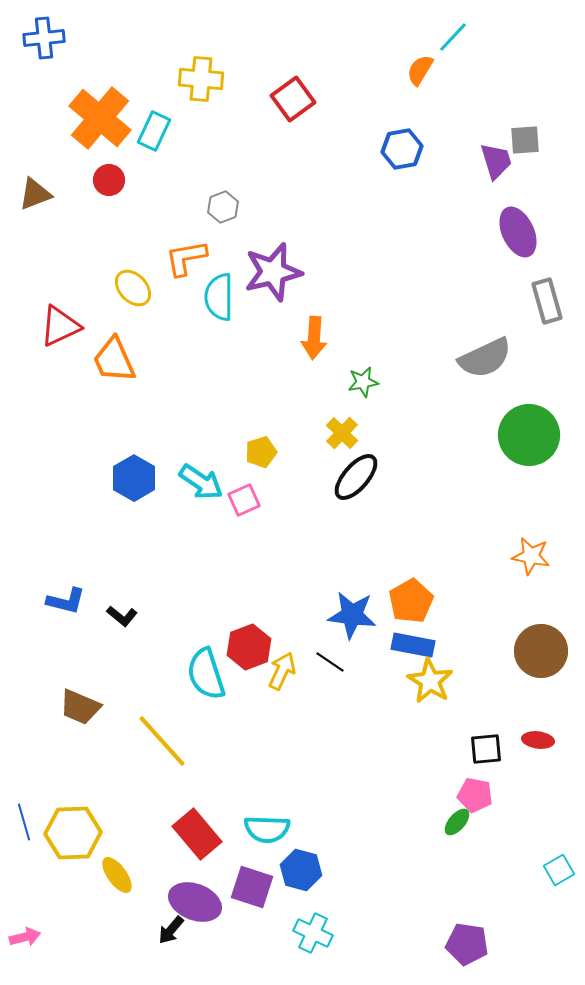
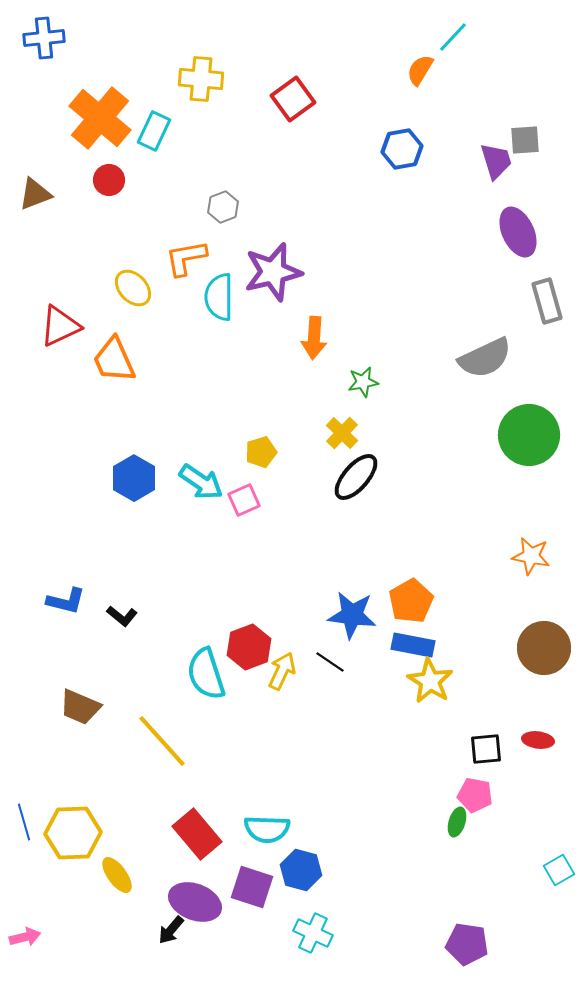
brown circle at (541, 651): moved 3 px right, 3 px up
green ellipse at (457, 822): rotated 24 degrees counterclockwise
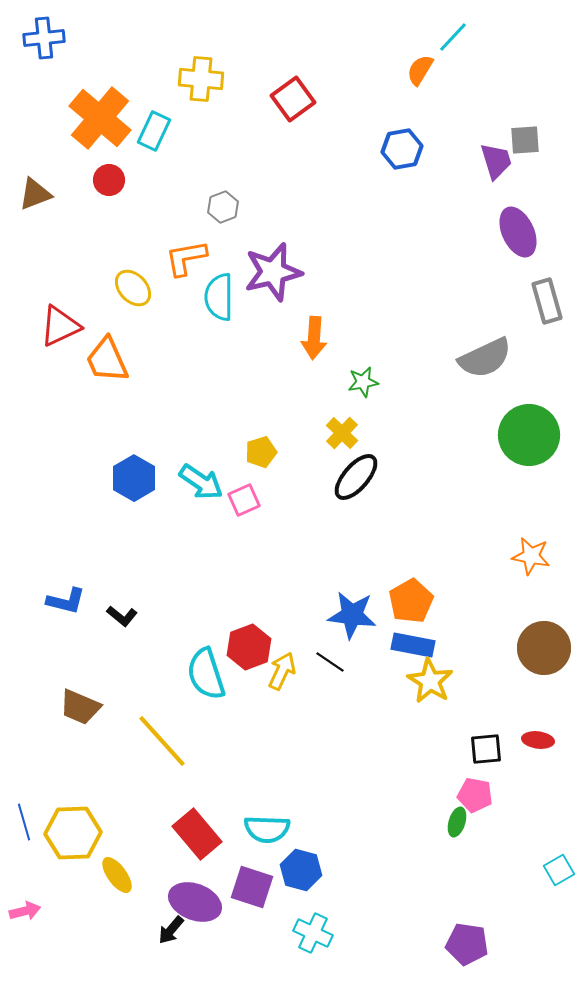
orange trapezoid at (114, 360): moved 7 px left
pink arrow at (25, 937): moved 26 px up
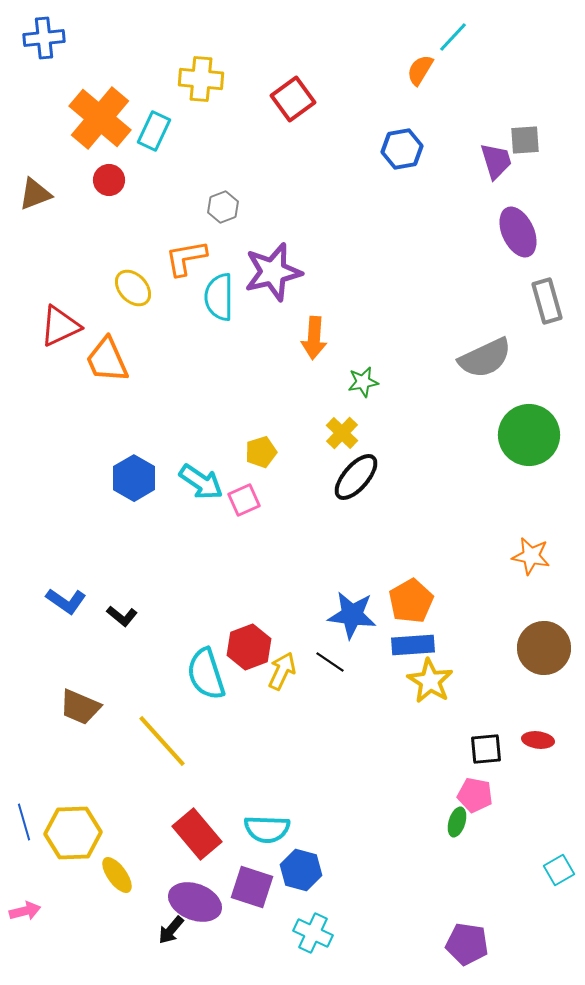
blue L-shape at (66, 601): rotated 21 degrees clockwise
blue rectangle at (413, 645): rotated 15 degrees counterclockwise
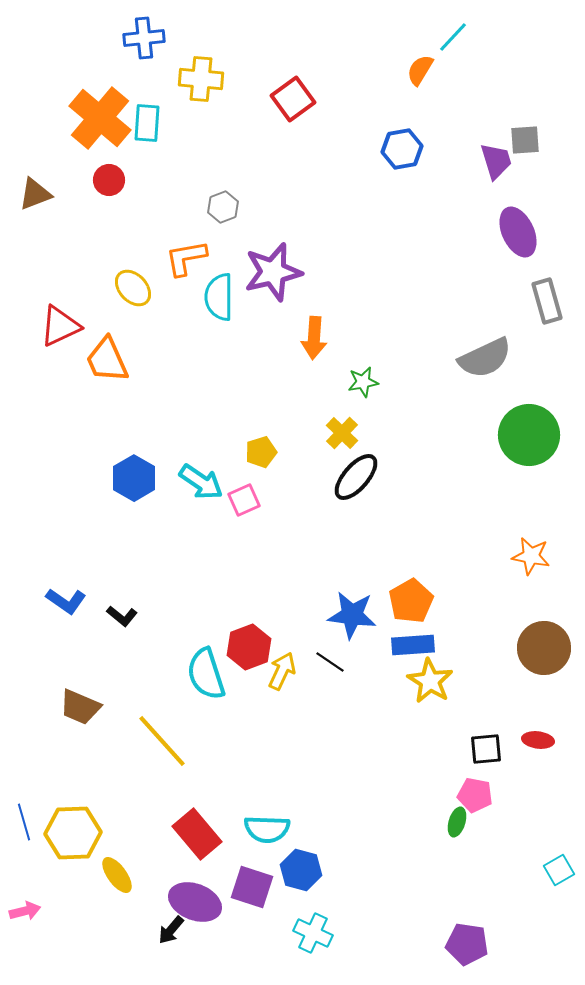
blue cross at (44, 38): moved 100 px right
cyan rectangle at (154, 131): moved 7 px left, 8 px up; rotated 21 degrees counterclockwise
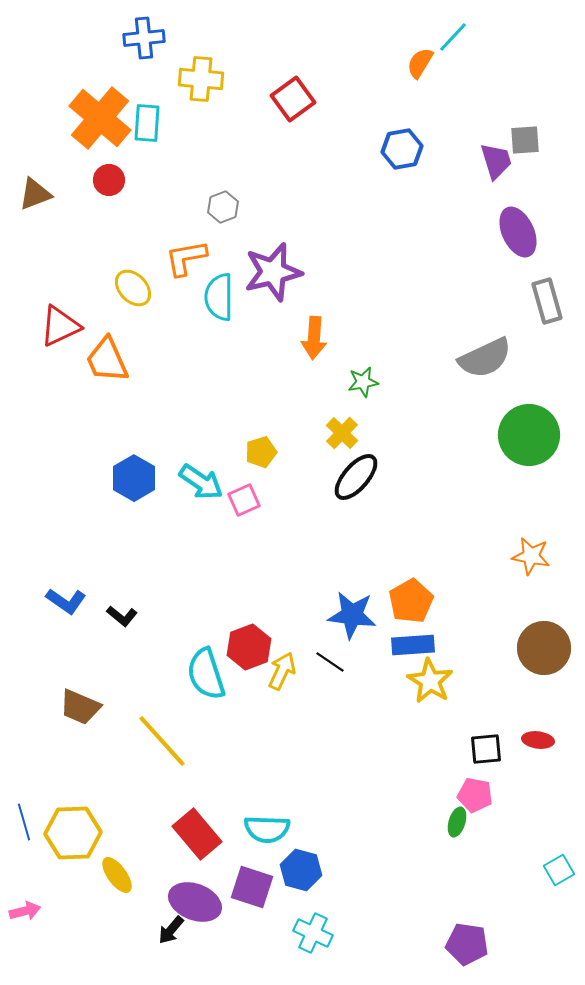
orange semicircle at (420, 70): moved 7 px up
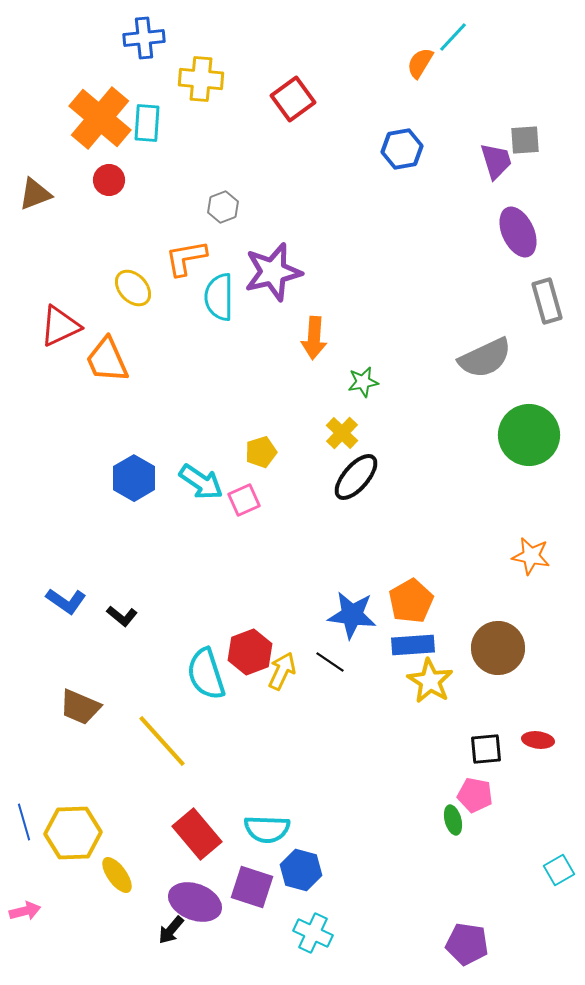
red hexagon at (249, 647): moved 1 px right, 5 px down
brown circle at (544, 648): moved 46 px left
green ellipse at (457, 822): moved 4 px left, 2 px up; rotated 32 degrees counterclockwise
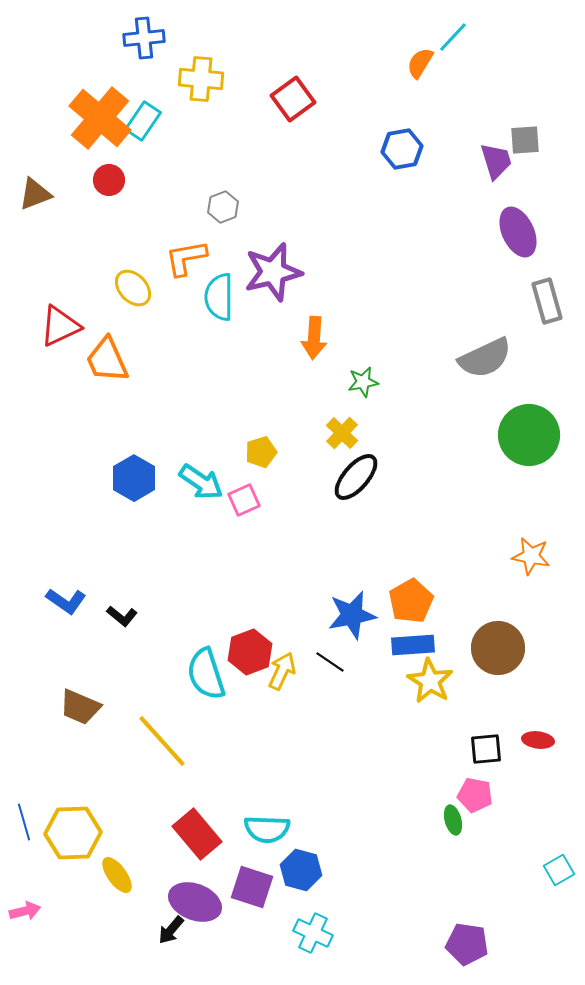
cyan rectangle at (147, 123): moved 4 px left, 2 px up; rotated 30 degrees clockwise
blue star at (352, 615): rotated 18 degrees counterclockwise
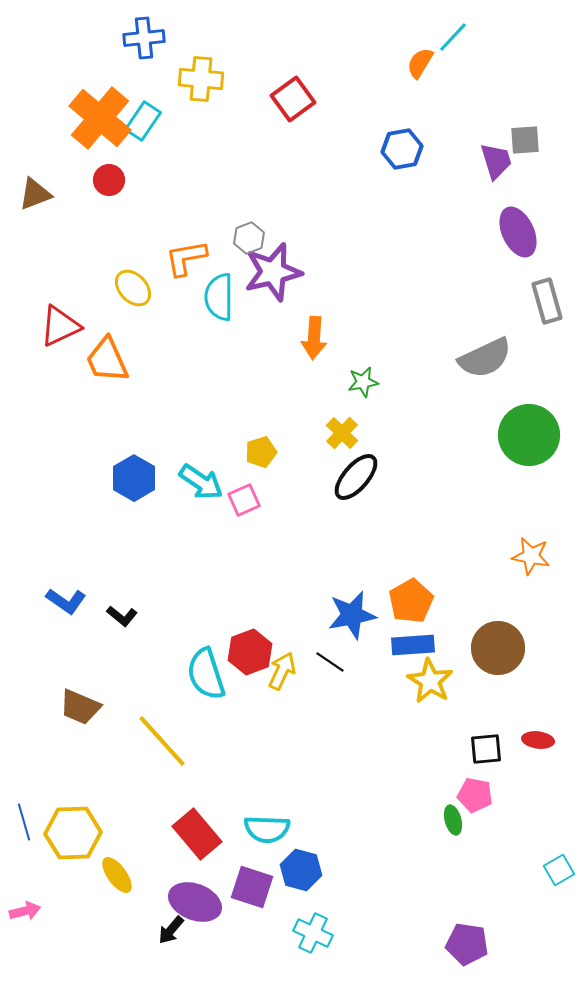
gray hexagon at (223, 207): moved 26 px right, 31 px down
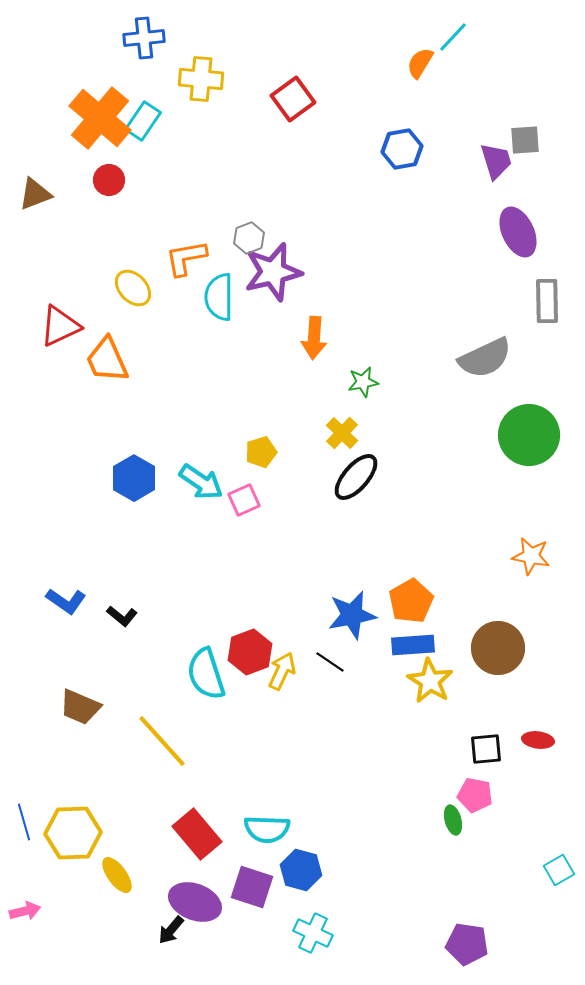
gray rectangle at (547, 301): rotated 15 degrees clockwise
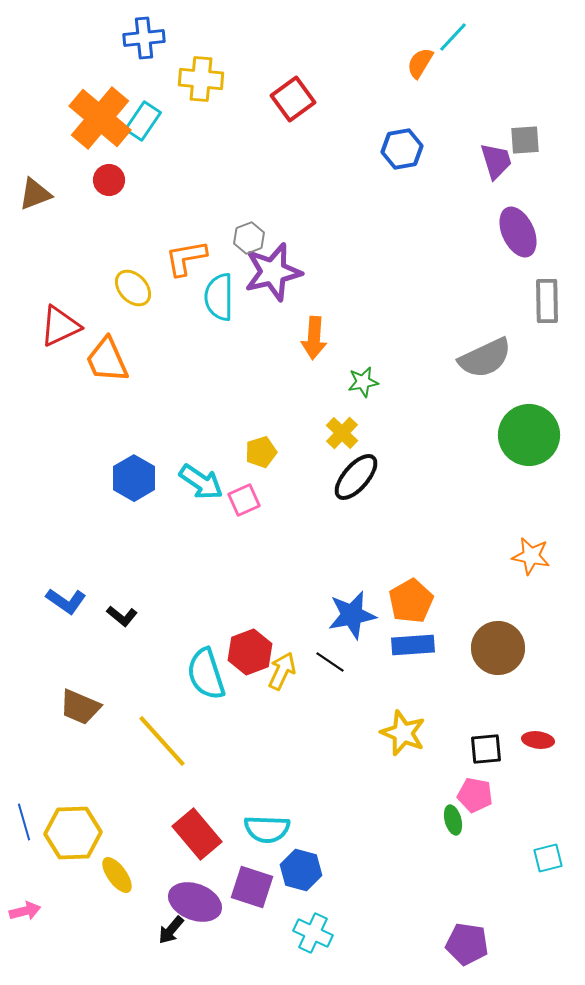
yellow star at (430, 681): moved 27 px left, 52 px down; rotated 9 degrees counterclockwise
cyan square at (559, 870): moved 11 px left, 12 px up; rotated 16 degrees clockwise
